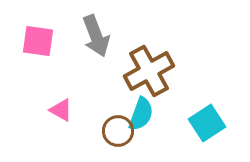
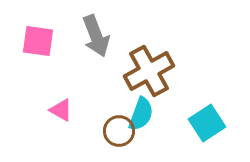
brown circle: moved 1 px right
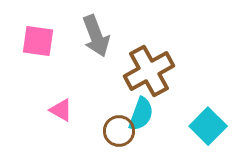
cyan square: moved 1 px right, 3 px down; rotated 12 degrees counterclockwise
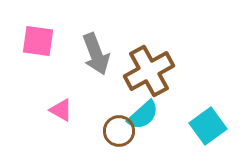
gray arrow: moved 18 px down
cyan semicircle: moved 2 px right, 1 px down; rotated 28 degrees clockwise
cyan square: rotated 9 degrees clockwise
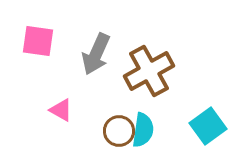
gray arrow: rotated 45 degrees clockwise
cyan semicircle: moved 15 px down; rotated 40 degrees counterclockwise
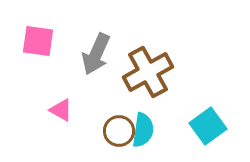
brown cross: moved 1 px left, 1 px down
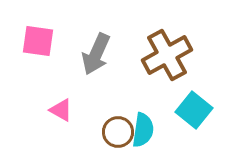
brown cross: moved 19 px right, 17 px up
cyan square: moved 14 px left, 16 px up; rotated 15 degrees counterclockwise
brown circle: moved 1 px left, 1 px down
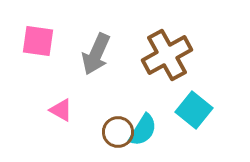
cyan semicircle: rotated 24 degrees clockwise
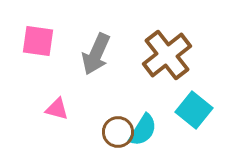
brown cross: rotated 9 degrees counterclockwise
pink triangle: moved 4 px left, 1 px up; rotated 15 degrees counterclockwise
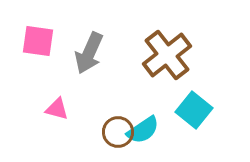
gray arrow: moved 7 px left, 1 px up
cyan semicircle: rotated 24 degrees clockwise
